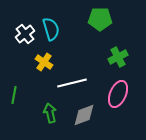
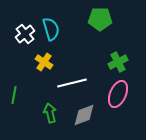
green cross: moved 5 px down
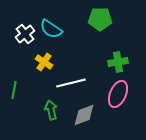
cyan semicircle: rotated 140 degrees clockwise
green cross: rotated 18 degrees clockwise
white line: moved 1 px left
green line: moved 5 px up
green arrow: moved 1 px right, 3 px up
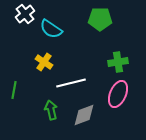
white cross: moved 20 px up
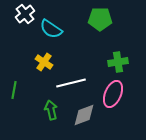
pink ellipse: moved 5 px left
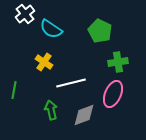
green pentagon: moved 12 px down; rotated 25 degrees clockwise
